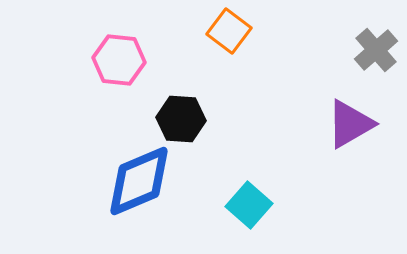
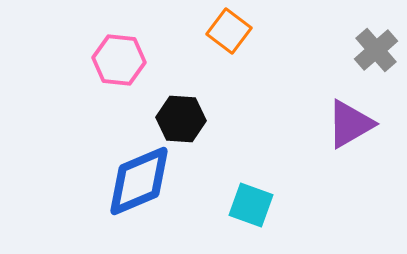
cyan square: moved 2 px right; rotated 21 degrees counterclockwise
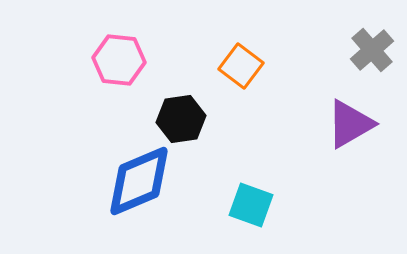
orange square: moved 12 px right, 35 px down
gray cross: moved 4 px left
black hexagon: rotated 12 degrees counterclockwise
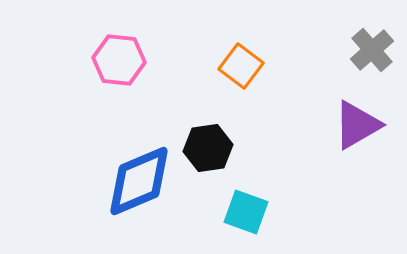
black hexagon: moved 27 px right, 29 px down
purple triangle: moved 7 px right, 1 px down
cyan square: moved 5 px left, 7 px down
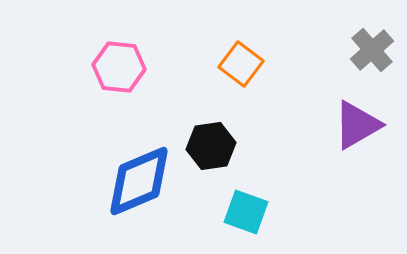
pink hexagon: moved 7 px down
orange square: moved 2 px up
black hexagon: moved 3 px right, 2 px up
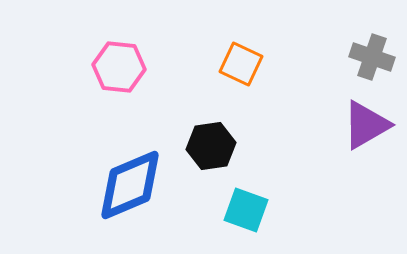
gray cross: moved 7 px down; rotated 30 degrees counterclockwise
orange square: rotated 12 degrees counterclockwise
purple triangle: moved 9 px right
blue diamond: moved 9 px left, 4 px down
cyan square: moved 2 px up
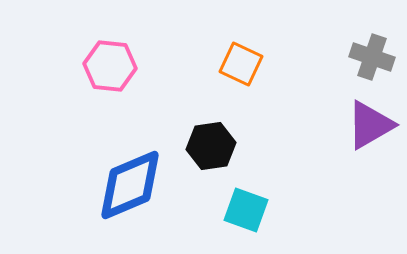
pink hexagon: moved 9 px left, 1 px up
purple triangle: moved 4 px right
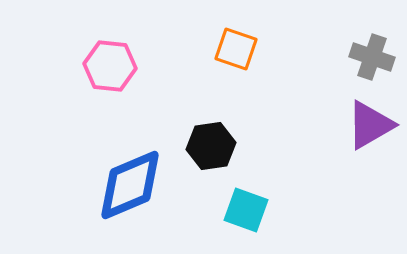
orange square: moved 5 px left, 15 px up; rotated 6 degrees counterclockwise
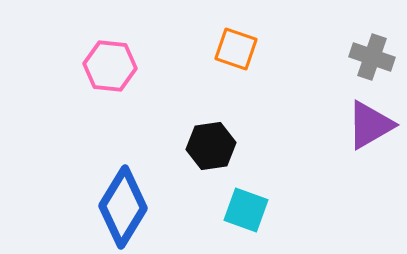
blue diamond: moved 7 px left, 22 px down; rotated 36 degrees counterclockwise
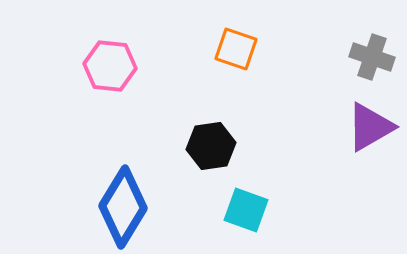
purple triangle: moved 2 px down
